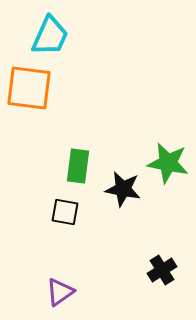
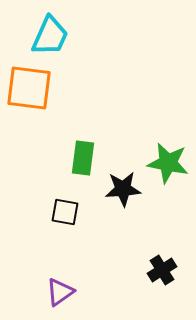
green rectangle: moved 5 px right, 8 px up
black star: rotated 15 degrees counterclockwise
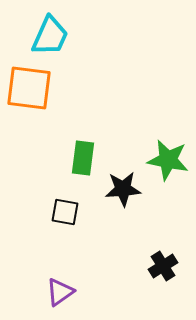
green star: moved 3 px up
black cross: moved 1 px right, 4 px up
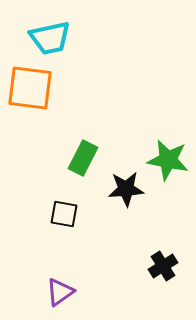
cyan trapezoid: moved 2 px down; rotated 54 degrees clockwise
orange square: moved 1 px right
green rectangle: rotated 20 degrees clockwise
black star: moved 3 px right
black square: moved 1 px left, 2 px down
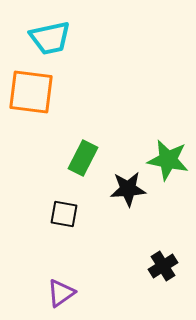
orange square: moved 1 px right, 4 px down
black star: moved 2 px right
purple triangle: moved 1 px right, 1 px down
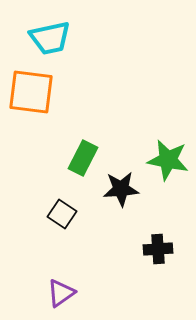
black star: moved 7 px left
black square: moved 2 px left; rotated 24 degrees clockwise
black cross: moved 5 px left, 17 px up; rotated 28 degrees clockwise
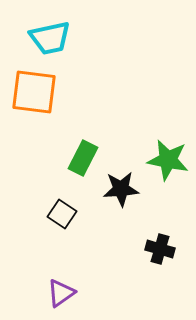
orange square: moved 3 px right
black cross: moved 2 px right; rotated 20 degrees clockwise
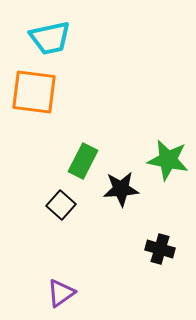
green rectangle: moved 3 px down
black square: moved 1 px left, 9 px up; rotated 8 degrees clockwise
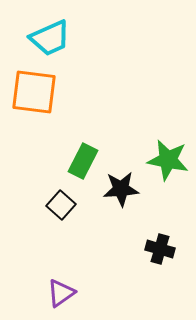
cyan trapezoid: rotated 12 degrees counterclockwise
